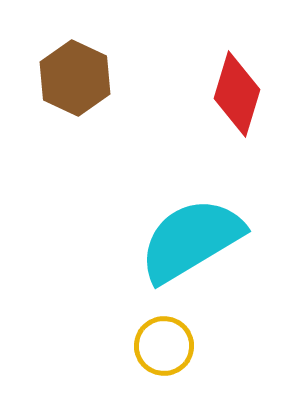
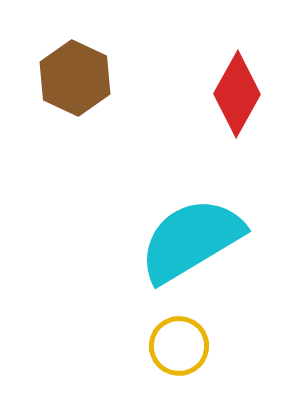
red diamond: rotated 12 degrees clockwise
yellow circle: moved 15 px right
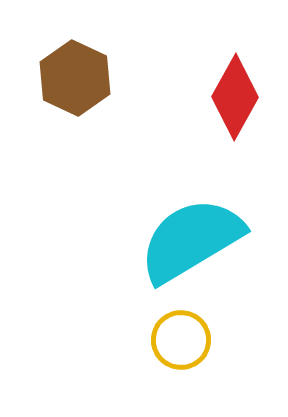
red diamond: moved 2 px left, 3 px down
yellow circle: moved 2 px right, 6 px up
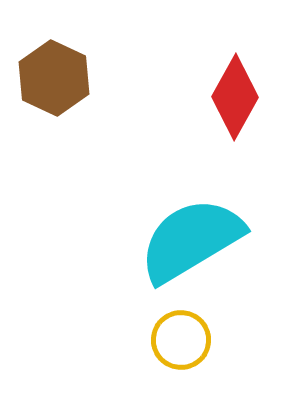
brown hexagon: moved 21 px left
